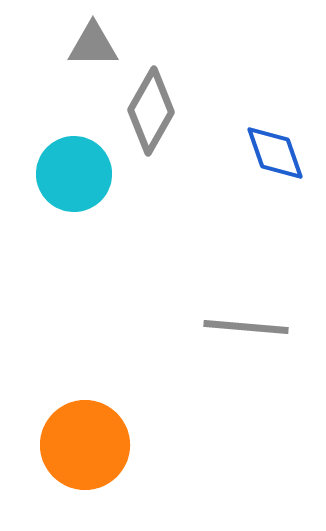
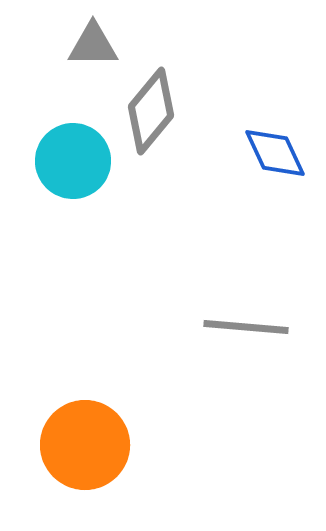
gray diamond: rotated 10 degrees clockwise
blue diamond: rotated 6 degrees counterclockwise
cyan circle: moved 1 px left, 13 px up
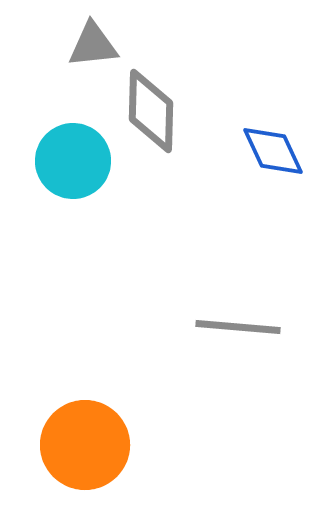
gray triangle: rotated 6 degrees counterclockwise
gray diamond: rotated 38 degrees counterclockwise
blue diamond: moved 2 px left, 2 px up
gray line: moved 8 px left
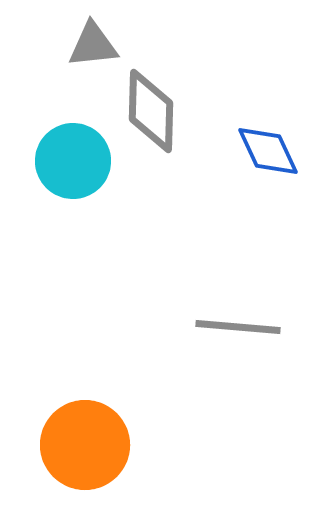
blue diamond: moved 5 px left
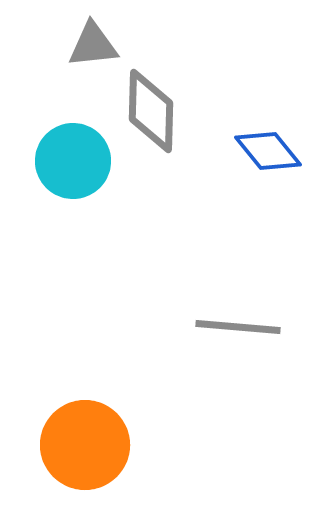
blue diamond: rotated 14 degrees counterclockwise
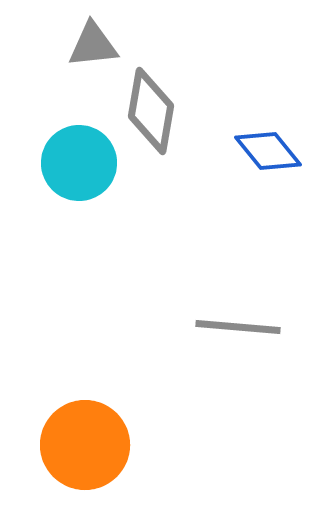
gray diamond: rotated 8 degrees clockwise
cyan circle: moved 6 px right, 2 px down
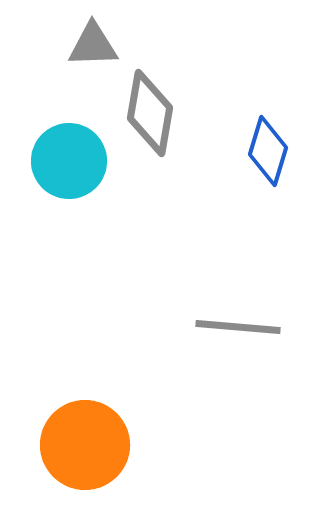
gray triangle: rotated 4 degrees clockwise
gray diamond: moved 1 px left, 2 px down
blue diamond: rotated 56 degrees clockwise
cyan circle: moved 10 px left, 2 px up
